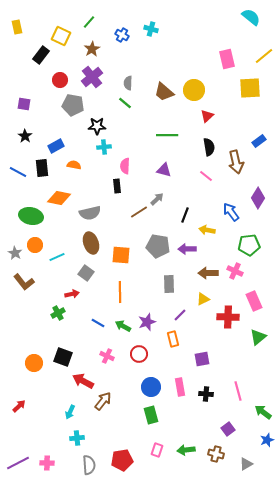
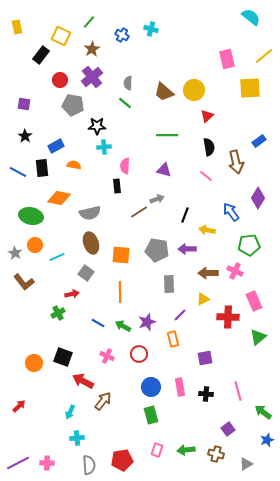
gray arrow at (157, 199): rotated 24 degrees clockwise
gray pentagon at (158, 246): moved 1 px left, 4 px down
purple square at (202, 359): moved 3 px right, 1 px up
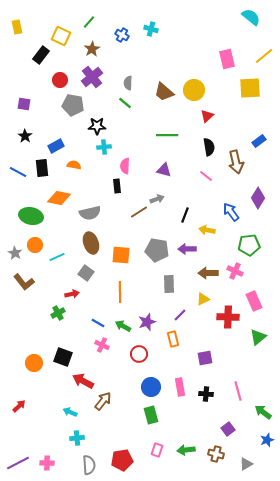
pink cross at (107, 356): moved 5 px left, 11 px up
cyan arrow at (70, 412): rotated 88 degrees clockwise
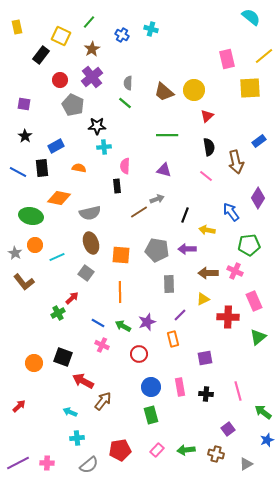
gray pentagon at (73, 105): rotated 15 degrees clockwise
orange semicircle at (74, 165): moved 5 px right, 3 px down
red arrow at (72, 294): moved 4 px down; rotated 32 degrees counterclockwise
pink rectangle at (157, 450): rotated 24 degrees clockwise
red pentagon at (122, 460): moved 2 px left, 10 px up
gray semicircle at (89, 465): rotated 54 degrees clockwise
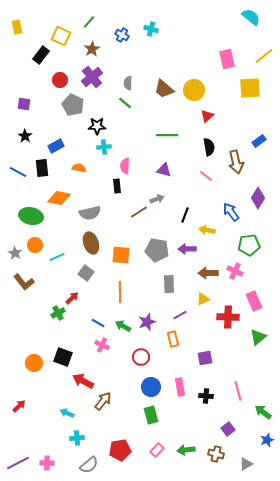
brown trapezoid at (164, 92): moved 3 px up
purple line at (180, 315): rotated 16 degrees clockwise
red circle at (139, 354): moved 2 px right, 3 px down
black cross at (206, 394): moved 2 px down
cyan arrow at (70, 412): moved 3 px left, 1 px down
